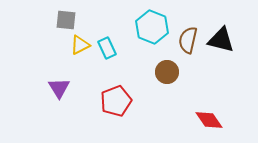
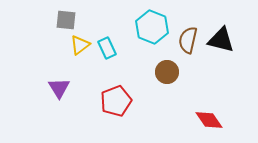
yellow triangle: rotated 10 degrees counterclockwise
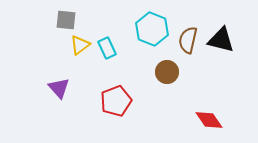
cyan hexagon: moved 2 px down
purple triangle: rotated 10 degrees counterclockwise
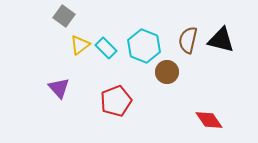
gray square: moved 2 px left, 4 px up; rotated 30 degrees clockwise
cyan hexagon: moved 8 px left, 17 px down
cyan rectangle: moved 1 px left; rotated 20 degrees counterclockwise
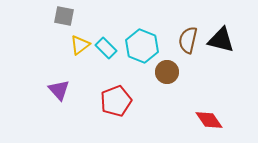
gray square: rotated 25 degrees counterclockwise
cyan hexagon: moved 2 px left
purple triangle: moved 2 px down
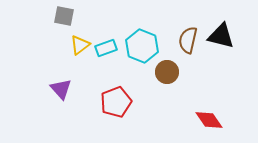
black triangle: moved 4 px up
cyan rectangle: rotated 65 degrees counterclockwise
purple triangle: moved 2 px right, 1 px up
red pentagon: moved 1 px down
